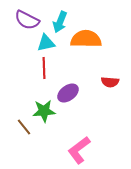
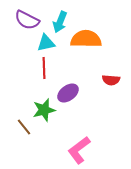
red semicircle: moved 1 px right, 2 px up
green star: moved 1 px up; rotated 10 degrees counterclockwise
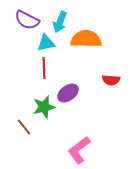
green star: moved 3 px up
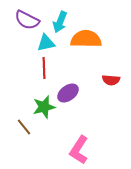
pink L-shape: rotated 20 degrees counterclockwise
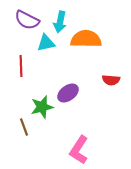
cyan arrow: rotated 10 degrees counterclockwise
red line: moved 23 px left, 2 px up
green star: moved 2 px left
brown line: rotated 18 degrees clockwise
